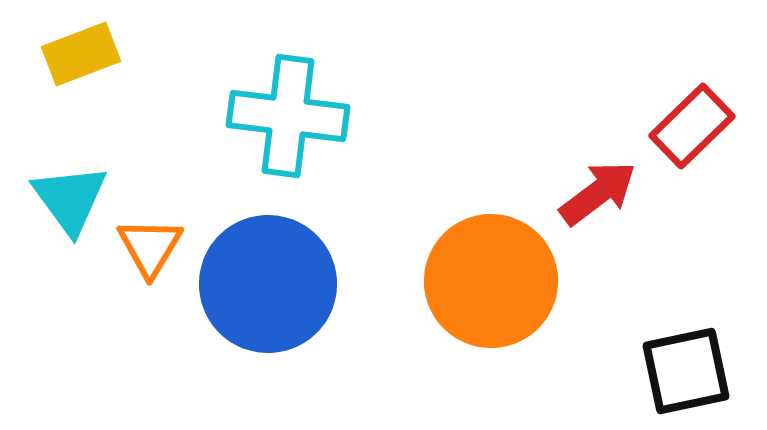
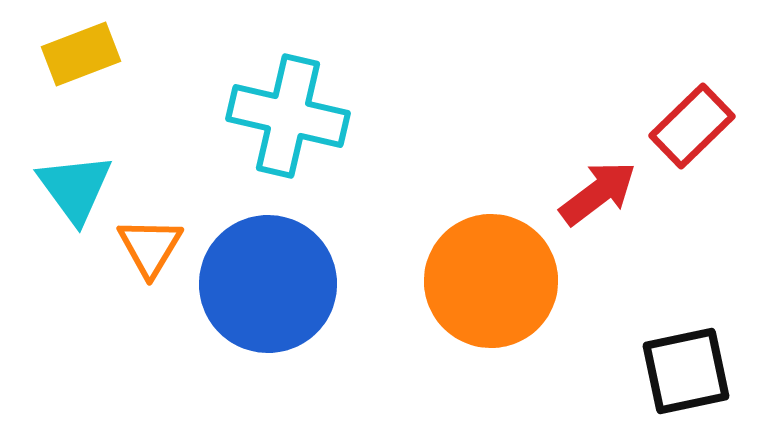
cyan cross: rotated 6 degrees clockwise
cyan triangle: moved 5 px right, 11 px up
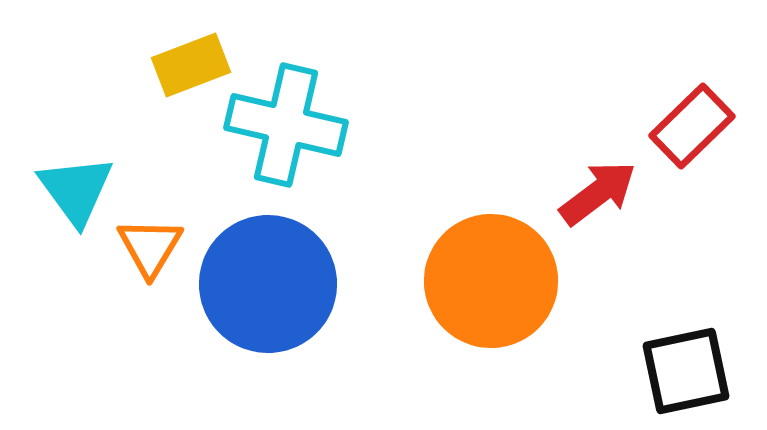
yellow rectangle: moved 110 px right, 11 px down
cyan cross: moved 2 px left, 9 px down
cyan triangle: moved 1 px right, 2 px down
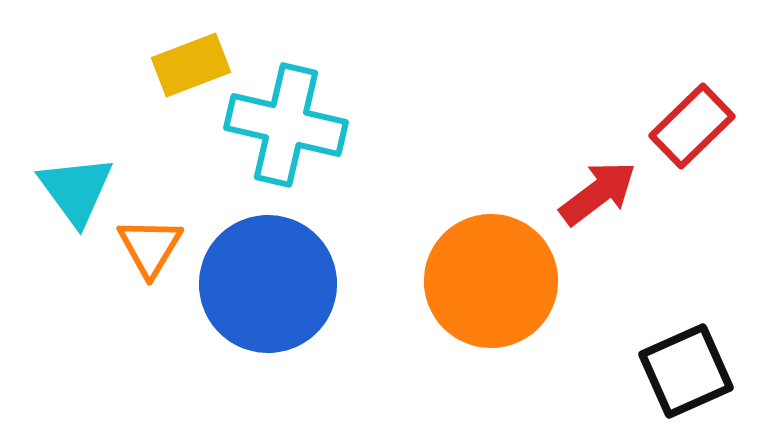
black square: rotated 12 degrees counterclockwise
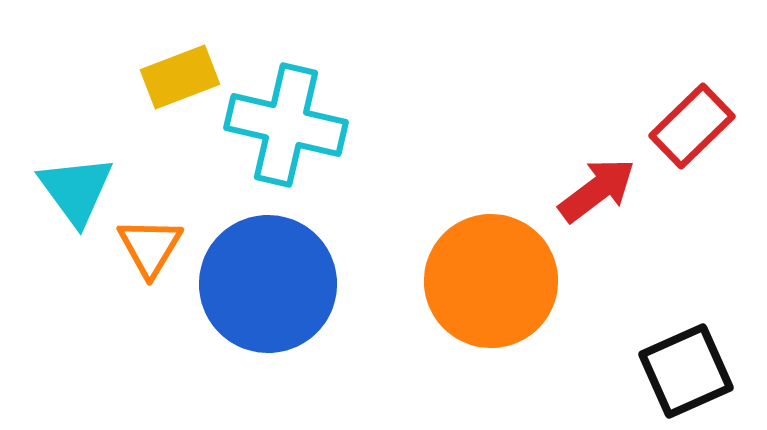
yellow rectangle: moved 11 px left, 12 px down
red arrow: moved 1 px left, 3 px up
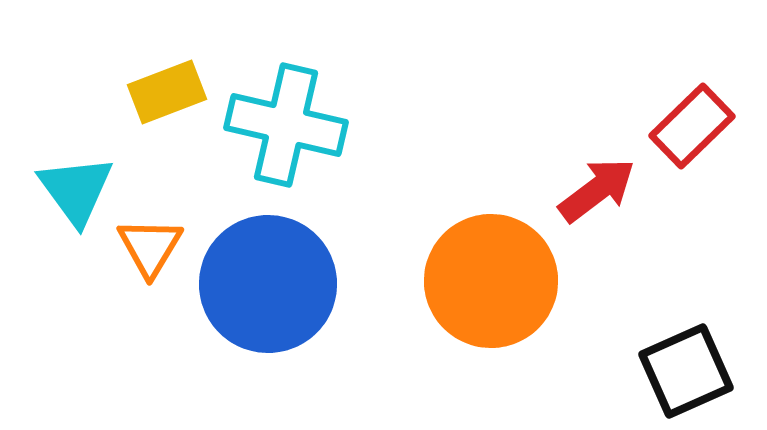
yellow rectangle: moved 13 px left, 15 px down
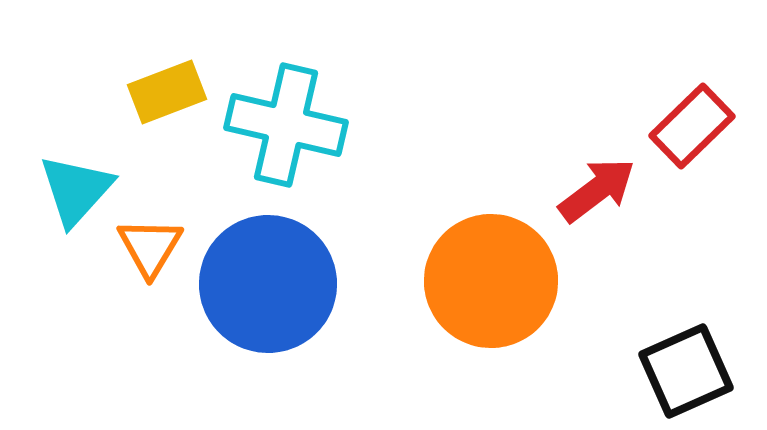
cyan triangle: rotated 18 degrees clockwise
